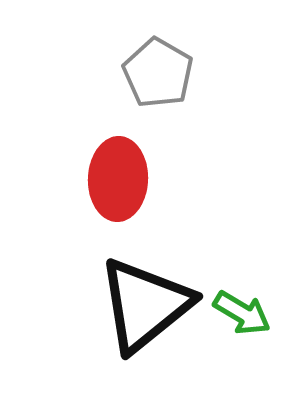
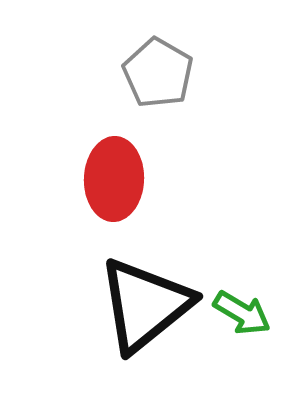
red ellipse: moved 4 px left
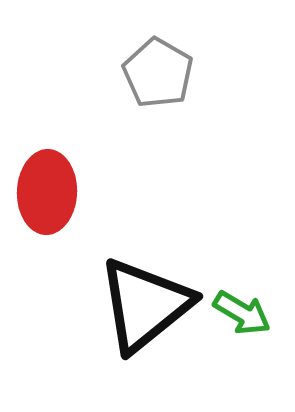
red ellipse: moved 67 px left, 13 px down
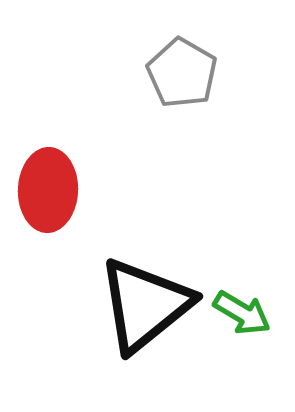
gray pentagon: moved 24 px right
red ellipse: moved 1 px right, 2 px up
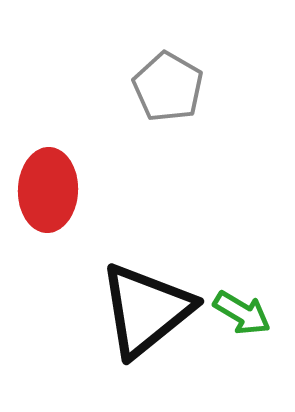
gray pentagon: moved 14 px left, 14 px down
black triangle: moved 1 px right, 5 px down
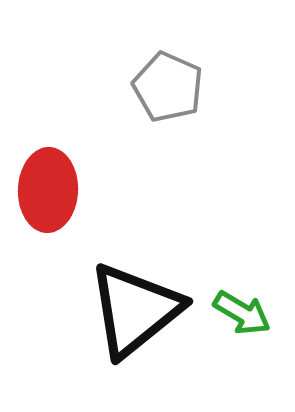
gray pentagon: rotated 6 degrees counterclockwise
black triangle: moved 11 px left
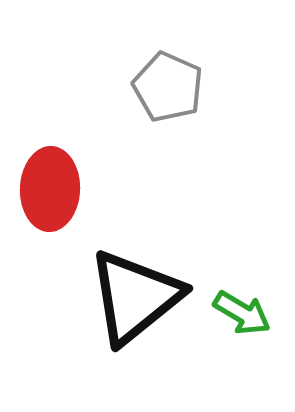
red ellipse: moved 2 px right, 1 px up
black triangle: moved 13 px up
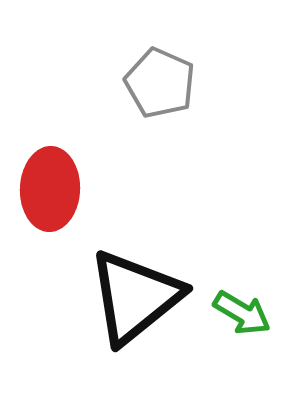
gray pentagon: moved 8 px left, 4 px up
